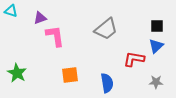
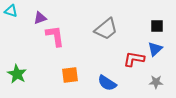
blue triangle: moved 1 px left, 3 px down
green star: moved 1 px down
blue semicircle: rotated 132 degrees clockwise
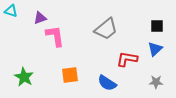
red L-shape: moved 7 px left
green star: moved 7 px right, 3 px down
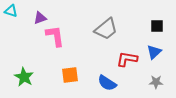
blue triangle: moved 1 px left, 3 px down
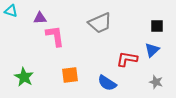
purple triangle: rotated 16 degrees clockwise
gray trapezoid: moved 6 px left, 6 px up; rotated 15 degrees clockwise
blue triangle: moved 2 px left, 2 px up
gray star: rotated 16 degrees clockwise
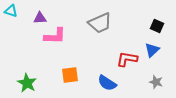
black square: rotated 24 degrees clockwise
pink L-shape: rotated 100 degrees clockwise
green star: moved 3 px right, 6 px down
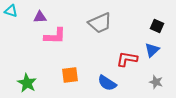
purple triangle: moved 1 px up
